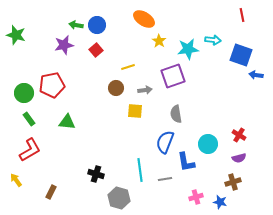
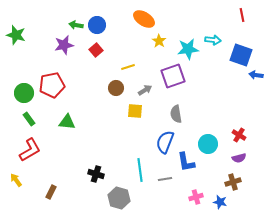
gray arrow: rotated 24 degrees counterclockwise
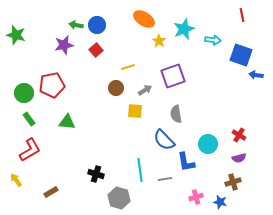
cyan star: moved 4 px left, 20 px up; rotated 15 degrees counterclockwise
blue semicircle: moved 1 px left, 2 px up; rotated 65 degrees counterclockwise
brown rectangle: rotated 32 degrees clockwise
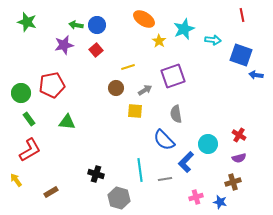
green star: moved 11 px right, 13 px up
green circle: moved 3 px left
blue L-shape: rotated 55 degrees clockwise
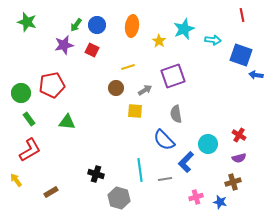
orange ellipse: moved 12 px left, 7 px down; rotated 65 degrees clockwise
green arrow: rotated 64 degrees counterclockwise
red square: moved 4 px left; rotated 24 degrees counterclockwise
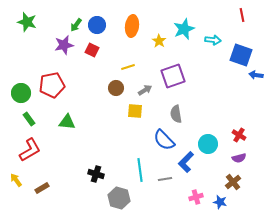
brown cross: rotated 21 degrees counterclockwise
brown rectangle: moved 9 px left, 4 px up
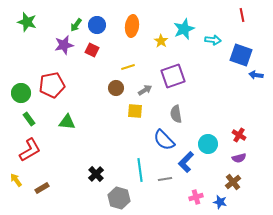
yellow star: moved 2 px right
black cross: rotated 28 degrees clockwise
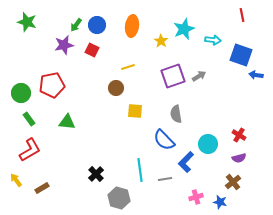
gray arrow: moved 54 px right, 14 px up
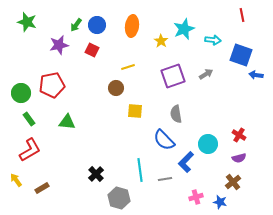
purple star: moved 5 px left
gray arrow: moved 7 px right, 2 px up
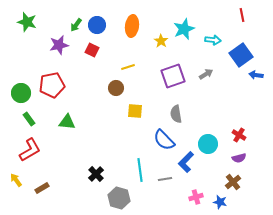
blue square: rotated 35 degrees clockwise
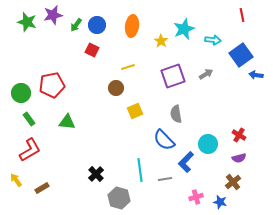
purple star: moved 6 px left, 30 px up
yellow square: rotated 28 degrees counterclockwise
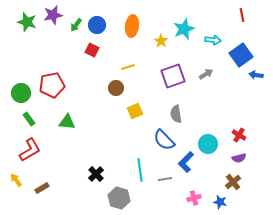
pink cross: moved 2 px left, 1 px down
